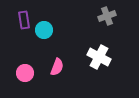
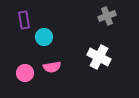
cyan circle: moved 7 px down
pink semicircle: moved 5 px left; rotated 60 degrees clockwise
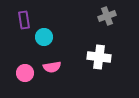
white cross: rotated 20 degrees counterclockwise
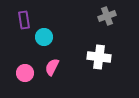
pink semicircle: rotated 126 degrees clockwise
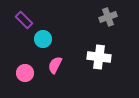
gray cross: moved 1 px right, 1 px down
purple rectangle: rotated 36 degrees counterclockwise
cyan circle: moved 1 px left, 2 px down
pink semicircle: moved 3 px right, 2 px up
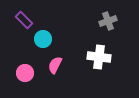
gray cross: moved 4 px down
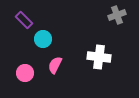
gray cross: moved 9 px right, 6 px up
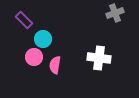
gray cross: moved 2 px left, 2 px up
white cross: moved 1 px down
pink semicircle: rotated 18 degrees counterclockwise
pink circle: moved 9 px right, 16 px up
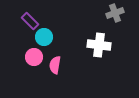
purple rectangle: moved 6 px right, 1 px down
cyan circle: moved 1 px right, 2 px up
white cross: moved 13 px up
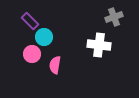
gray cross: moved 1 px left, 4 px down
pink circle: moved 2 px left, 3 px up
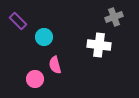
purple rectangle: moved 12 px left
pink circle: moved 3 px right, 25 px down
pink semicircle: rotated 24 degrees counterclockwise
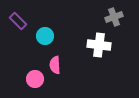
cyan circle: moved 1 px right, 1 px up
pink semicircle: rotated 12 degrees clockwise
